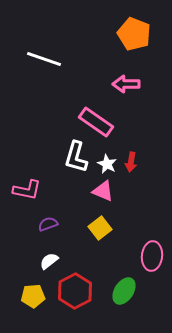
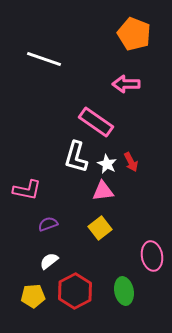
red arrow: rotated 36 degrees counterclockwise
pink triangle: rotated 30 degrees counterclockwise
pink ellipse: rotated 16 degrees counterclockwise
green ellipse: rotated 44 degrees counterclockwise
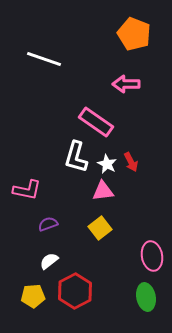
green ellipse: moved 22 px right, 6 px down
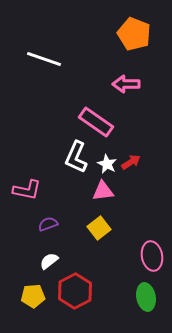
white L-shape: rotated 8 degrees clockwise
red arrow: rotated 96 degrees counterclockwise
yellow square: moved 1 px left
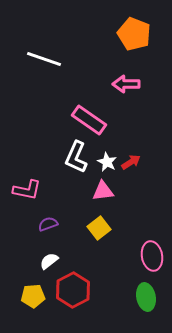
pink rectangle: moved 7 px left, 2 px up
white star: moved 2 px up
red hexagon: moved 2 px left, 1 px up
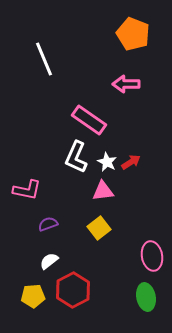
orange pentagon: moved 1 px left
white line: rotated 48 degrees clockwise
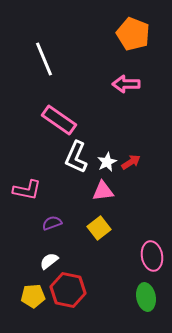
pink rectangle: moved 30 px left
white star: rotated 18 degrees clockwise
purple semicircle: moved 4 px right, 1 px up
red hexagon: moved 5 px left; rotated 20 degrees counterclockwise
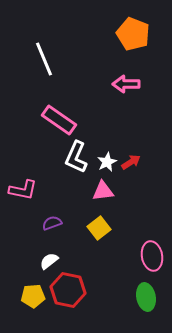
pink L-shape: moved 4 px left
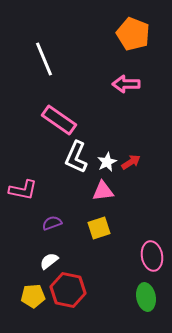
yellow square: rotated 20 degrees clockwise
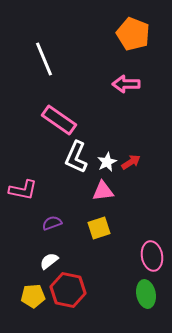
green ellipse: moved 3 px up
